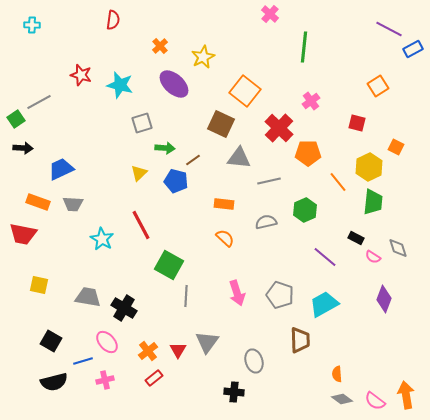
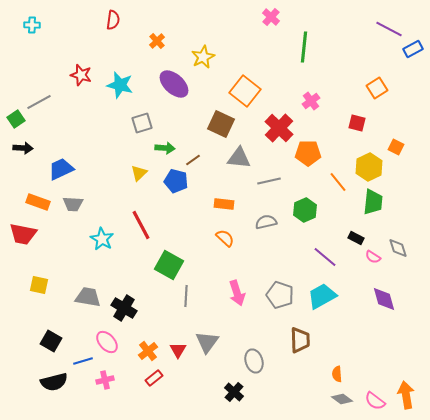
pink cross at (270, 14): moved 1 px right, 3 px down
orange cross at (160, 46): moved 3 px left, 5 px up
orange square at (378, 86): moved 1 px left, 2 px down
purple diamond at (384, 299): rotated 36 degrees counterclockwise
cyan trapezoid at (324, 304): moved 2 px left, 8 px up
black cross at (234, 392): rotated 36 degrees clockwise
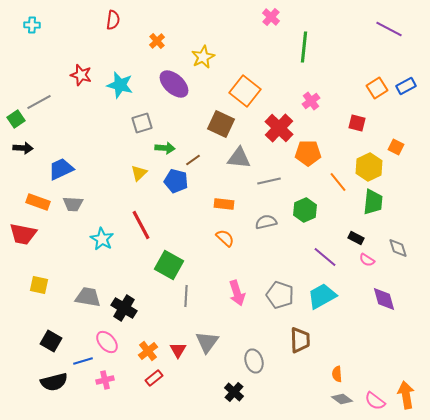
blue rectangle at (413, 49): moved 7 px left, 37 px down
pink semicircle at (373, 257): moved 6 px left, 3 px down
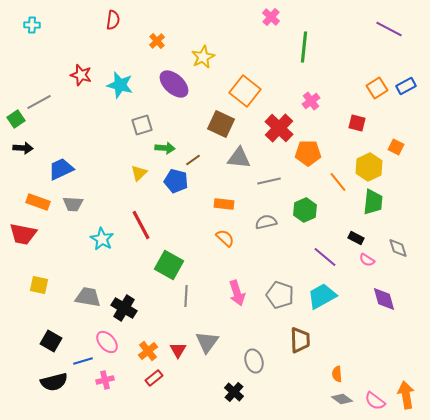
gray square at (142, 123): moved 2 px down
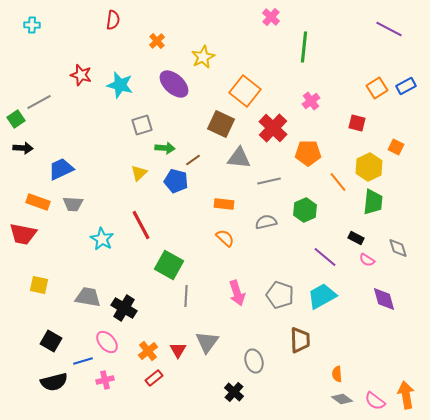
red cross at (279, 128): moved 6 px left
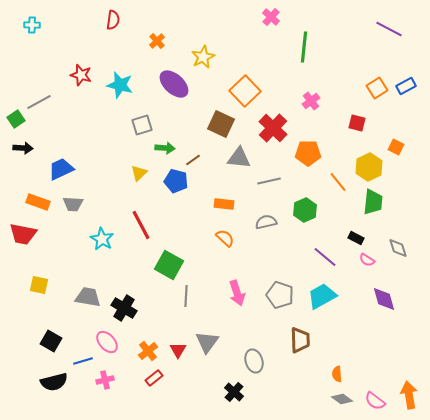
orange square at (245, 91): rotated 8 degrees clockwise
orange arrow at (406, 395): moved 3 px right
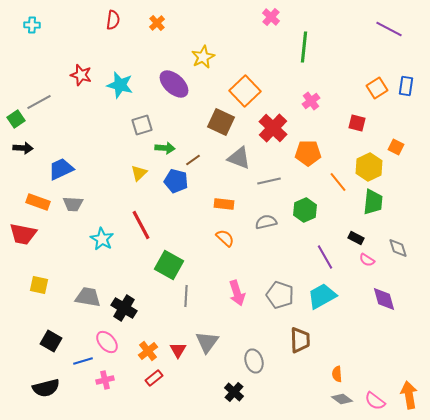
orange cross at (157, 41): moved 18 px up
blue rectangle at (406, 86): rotated 54 degrees counterclockwise
brown square at (221, 124): moved 2 px up
gray triangle at (239, 158): rotated 15 degrees clockwise
purple line at (325, 257): rotated 20 degrees clockwise
black semicircle at (54, 382): moved 8 px left, 6 px down
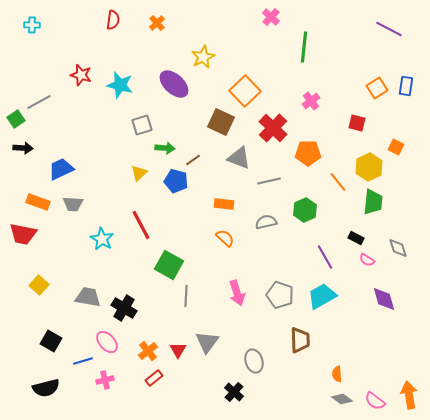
yellow square at (39, 285): rotated 30 degrees clockwise
